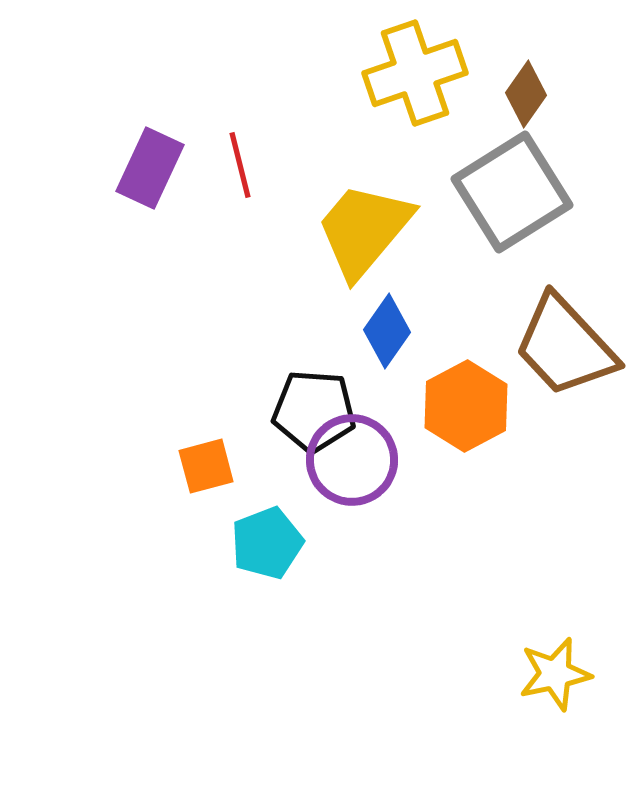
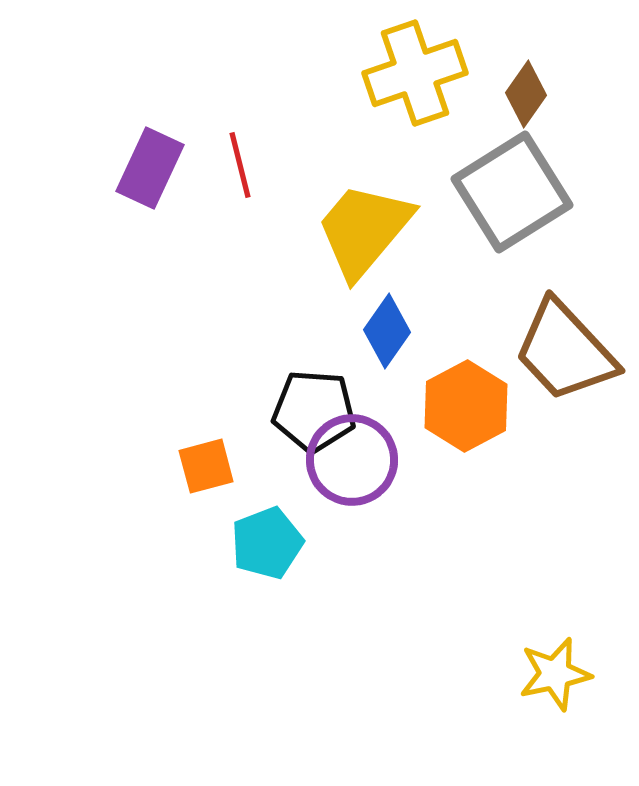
brown trapezoid: moved 5 px down
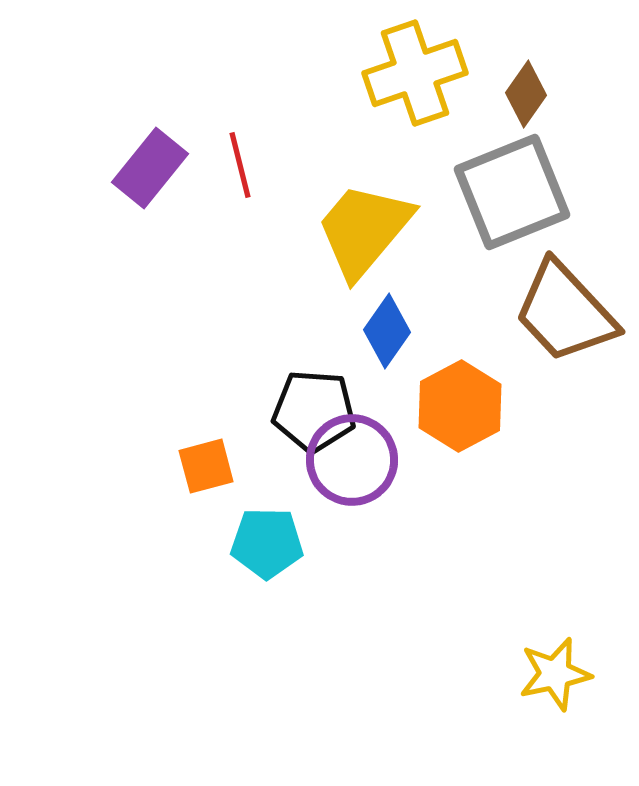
purple rectangle: rotated 14 degrees clockwise
gray square: rotated 10 degrees clockwise
brown trapezoid: moved 39 px up
orange hexagon: moved 6 px left
cyan pentagon: rotated 22 degrees clockwise
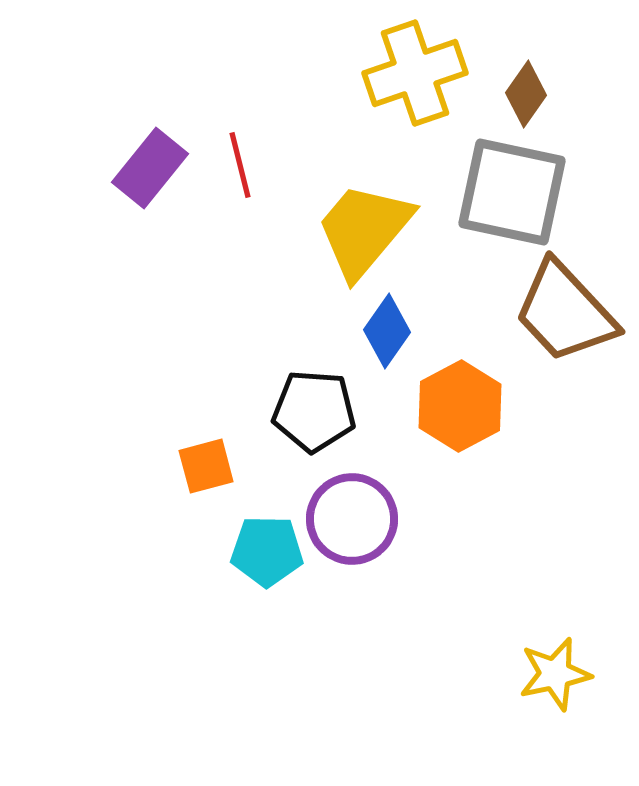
gray square: rotated 34 degrees clockwise
purple circle: moved 59 px down
cyan pentagon: moved 8 px down
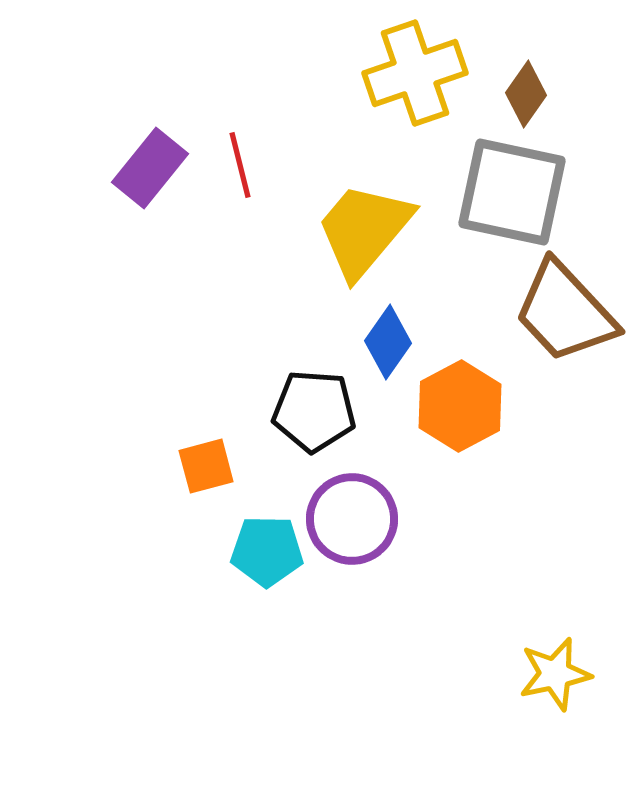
blue diamond: moved 1 px right, 11 px down
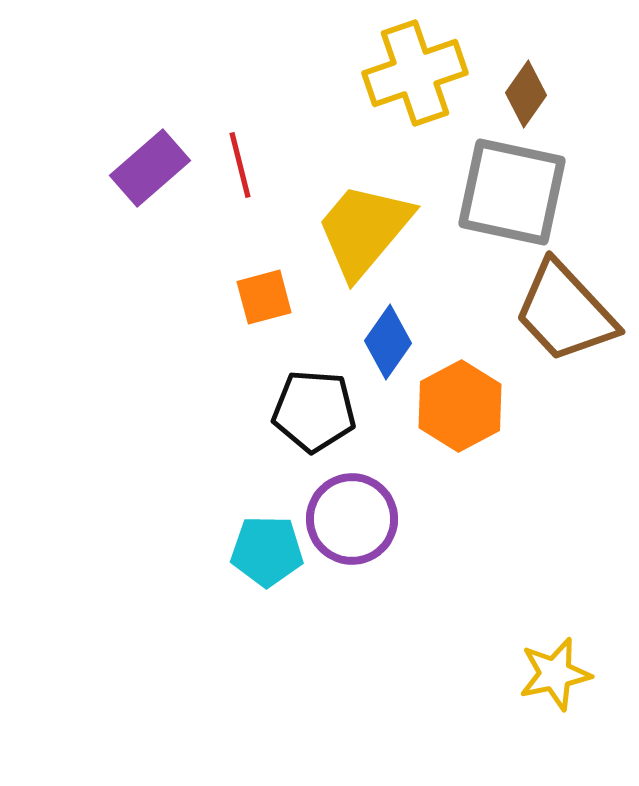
purple rectangle: rotated 10 degrees clockwise
orange square: moved 58 px right, 169 px up
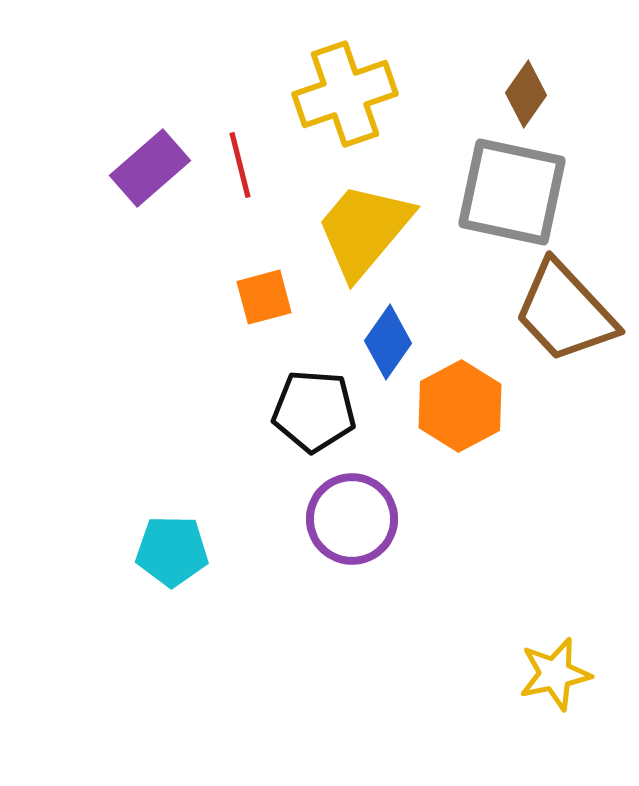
yellow cross: moved 70 px left, 21 px down
cyan pentagon: moved 95 px left
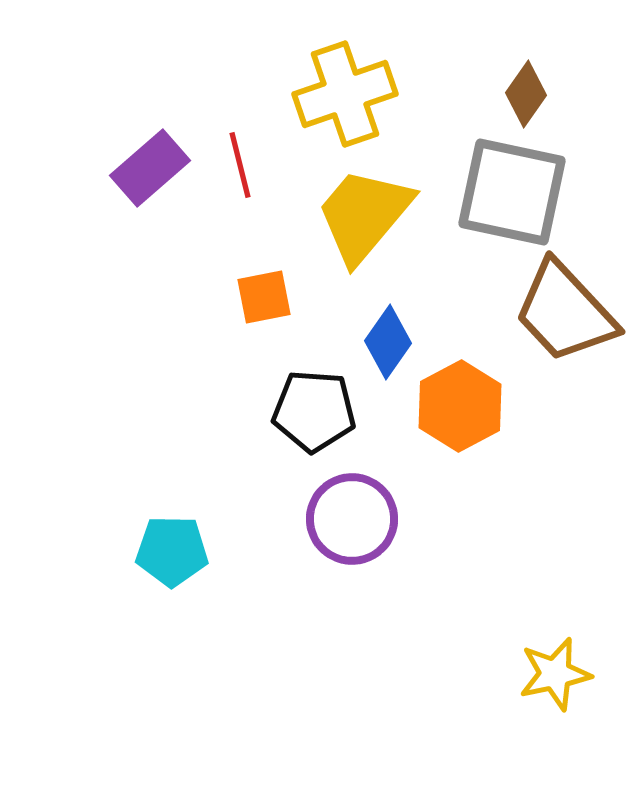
yellow trapezoid: moved 15 px up
orange square: rotated 4 degrees clockwise
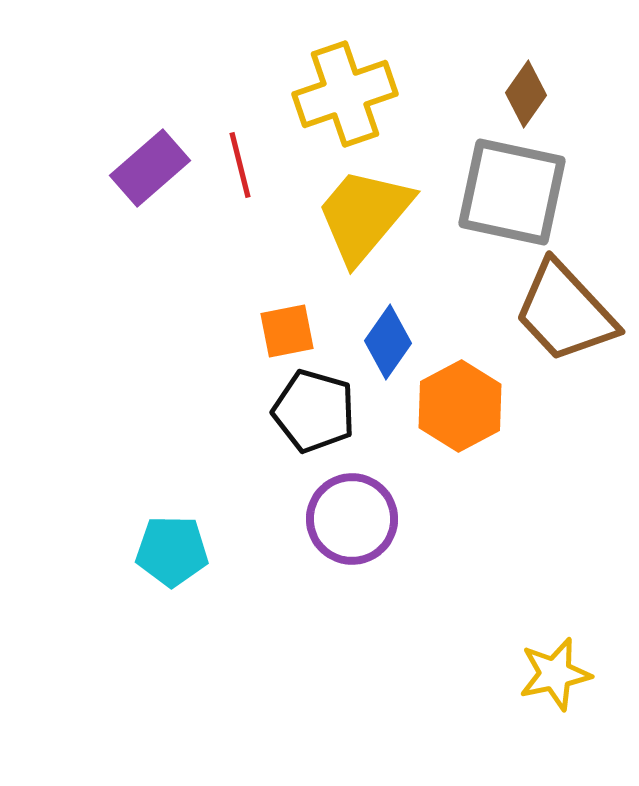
orange square: moved 23 px right, 34 px down
black pentagon: rotated 12 degrees clockwise
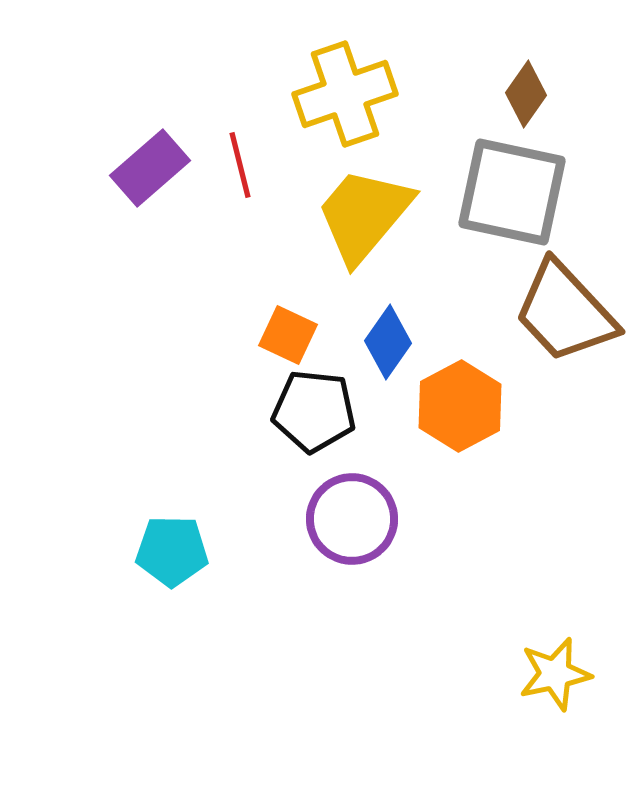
orange square: moved 1 px right, 4 px down; rotated 36 degrees clockwise
black pentagon: rotated 10 degrees counterclockwise
